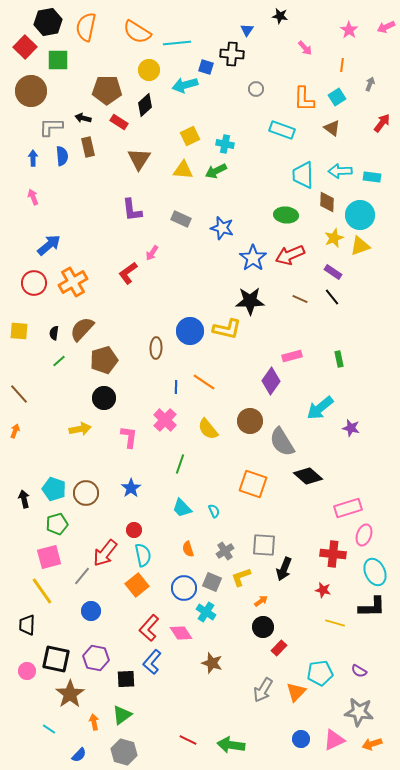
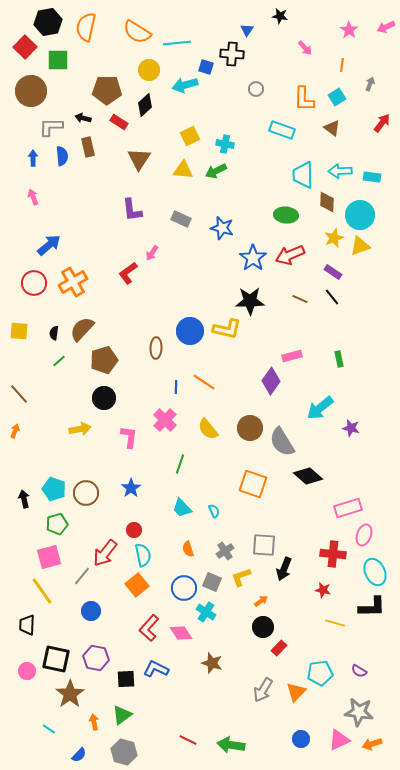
brown circle at (250, 421): moved 7 px down
blue L-shape at (152, 662): moved 4 px right, 7 px down; rotated 75 degrees clockwise
pink triangle at (334, 740): moved 5 px right
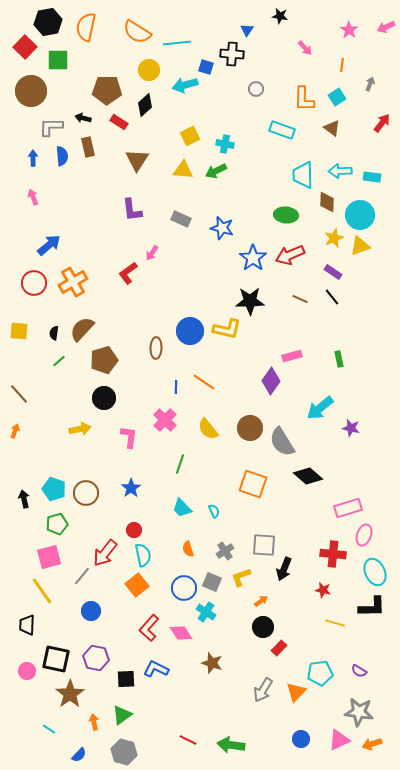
brown triangle at (139, 159): moved 2 px left, 1 px down
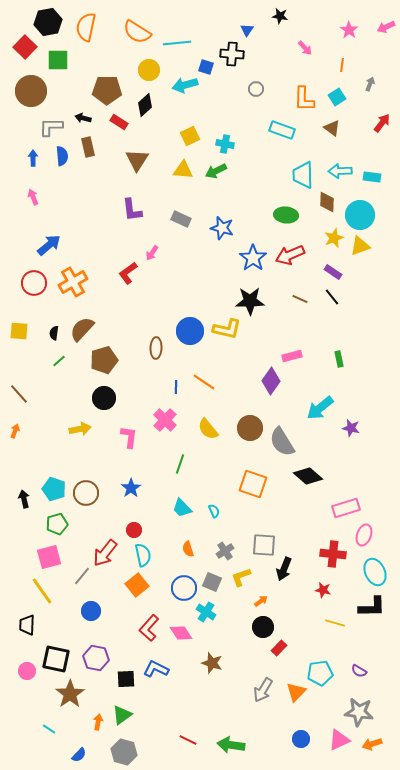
pink rectangle at (348, 508): moved 2 px left
orange arrow at (94, 722): moved 4 px right; rotated 21 degrees clockwise
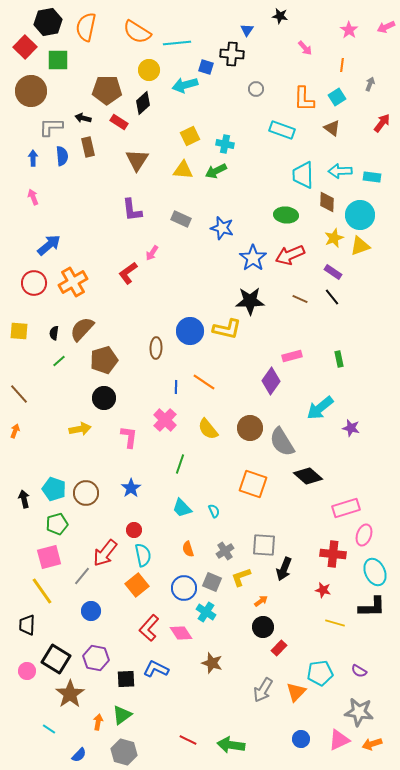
black diamond at (145, 105): moved 2 px left, 2 px up
black square at (56, 659): rotated 20 degrees clockwise
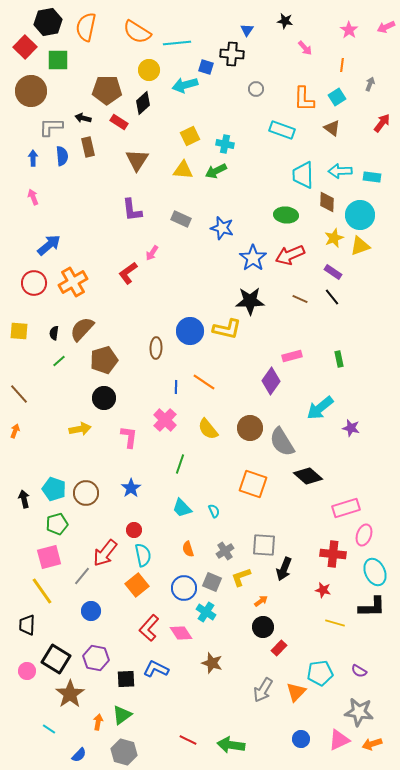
black star at (280, 16): moved 5 px right, 5 px down
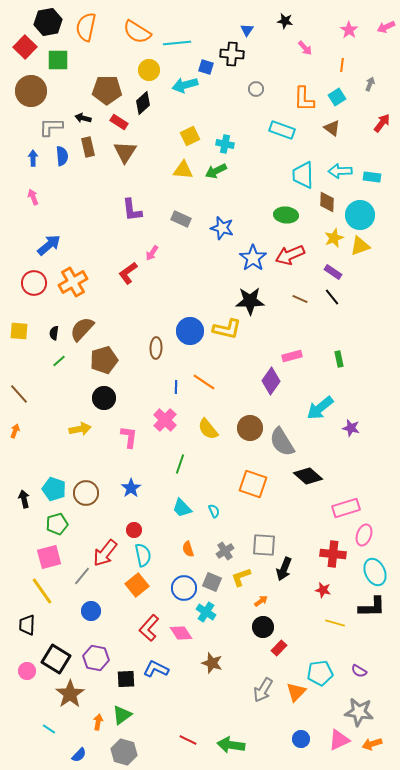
brown triangle at (137, 160): moved 12 px left, 8 px up
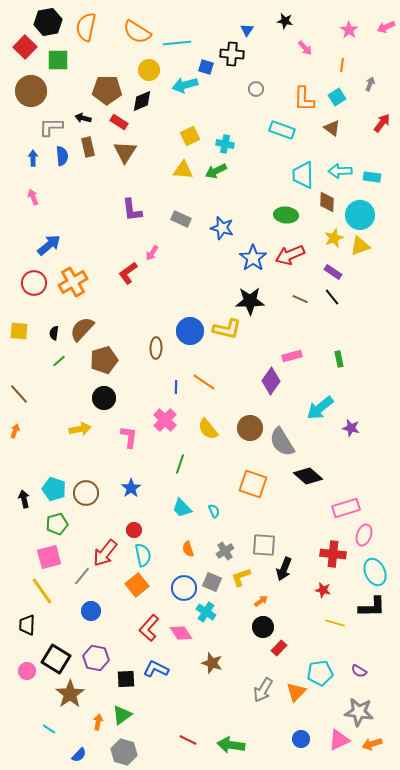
black diamond at (143, 103): moved 1 px left, 2 px up; rotated 20 degrees clockwise
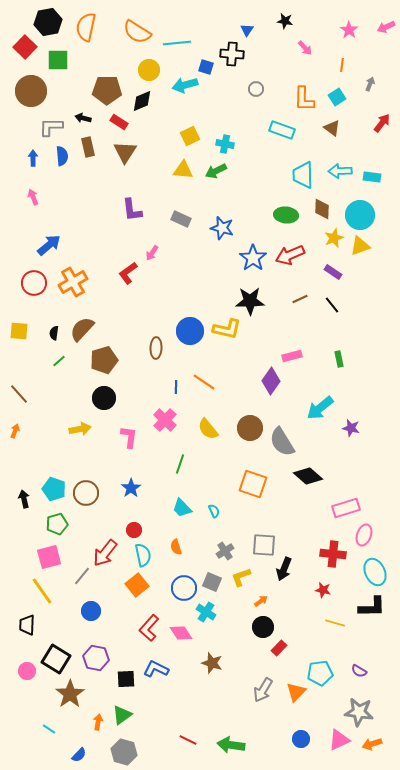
brown diamond at (327, 202): moved 5 px left, 7 px down
black line at (332, 297): moved 8 px down
brown line at (300, 299): rotated 49 degrees counterclockwise
orange semicircle at (188, 549): moved 12 px left, 2 px up
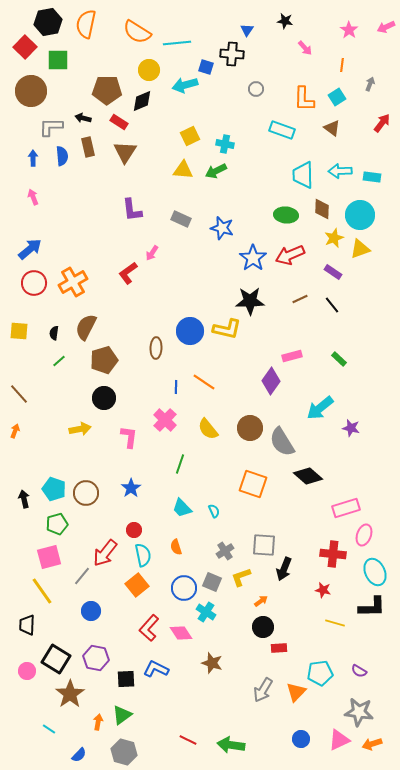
orange semicircle at (86, 27): moved 3 px up
blue arrow at (49, 245): moved 19 px left, 4 px down
yellow triangle at (360, 246): moved 3 px down
brown semicircle at (82, 329): moved 4 px right, 2 px up; rotated 16 degrees counterclockwise
green rectangle at (339, 359): rotated 35 degrees counterclockwise
red rectangle at (279, 648): rotated 42 degrees clockwise
